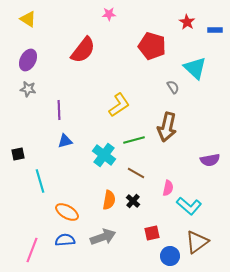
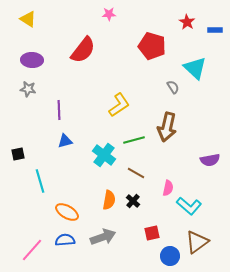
purple ellipse: moved 4 px right; rotated 65 degrees clockwise
pink line: rotated 20 degrees clockwise
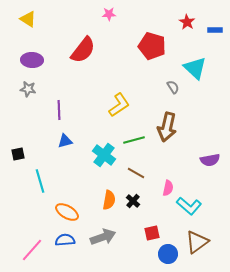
blue circle: moved 2 px left, 2 px up
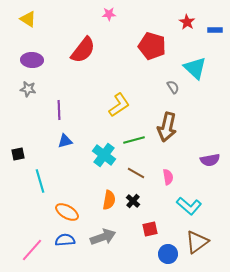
pink semicircle: moved 11 px up; rotated 21 degrees counterclockwise
red square: moved 2 px left, 4 px up
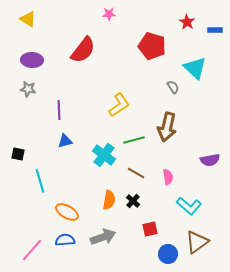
black square: rotated 24 degrees clockwise
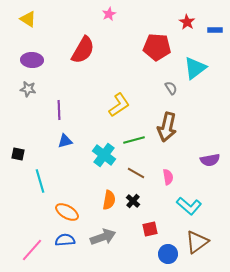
pink star: rotated 24 degrees counterclockwise
red pentagon: moved 5 px right, 1 px down; rotated 12 degrees counterclockwise
red semicircle: rotated 8 degrees counterclockwise
cyan triangle: rotated 40 degrees clockwise
gray semicircle: moved 2 px left, 1 px down
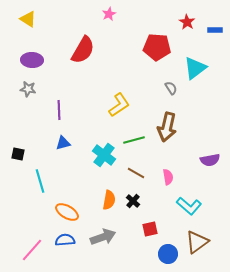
blue triangle: moved 2 px left, 2 px down
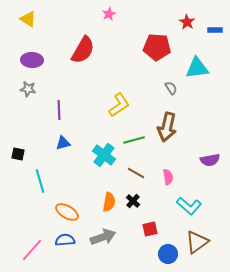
cyan triangle: moved 2 px right; rotated 30 degrees clockwise
orange semicircle: moved 2 px down
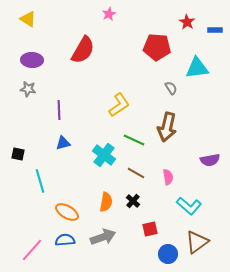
green line: rotated 40 degrees clockwise
orange semicircle: moved 3 px left
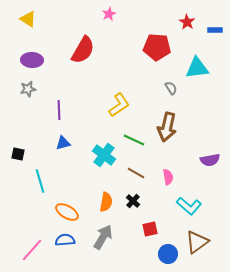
gray star: rotated 21 degrees counterclockwise
gray arrow: rotated 40 degrees counterclockwise
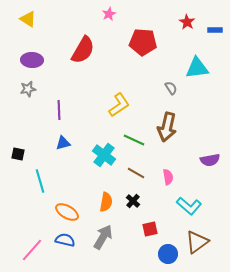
red pentagon: moved 14 px left, 5 px up
blue semicircle: rotated 18 degrees clockwise
